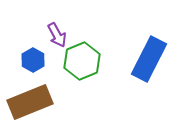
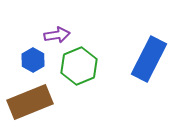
purple arrow: rotated 70 degrees counterclockwise
green hexagon: moved 3 px left, 5 px down
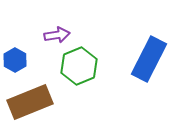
blue hexagon: moved 18 px left
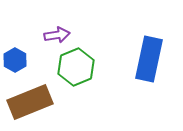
blue rectangle: rotated 15 degrees counterclockwise
green hexagon: moved 3 px left, 1 px down
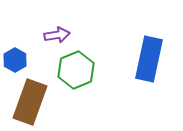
green hexagon: moved 3 px down
brown rectangle: rotated 48 degrees counterclockwise
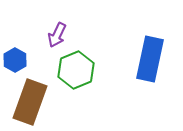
purple arrow: rotated 125 degrees clockwise
blue rectangle: moved 1 px right
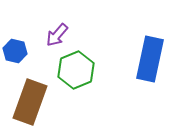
purple arrow: rotated 15 degrees clockwise
blue hexagon: moved 9 px up; rotated 15 degrees counterclockwise
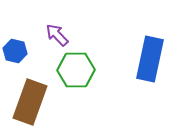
purple arrow: rotated 95 degrees clockwise
green hexagon: rotated 21 degrees clockwise
